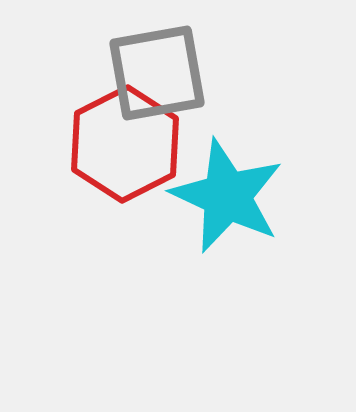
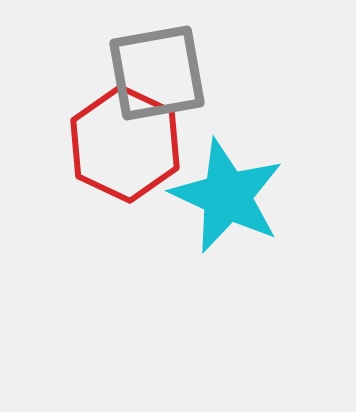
red hexagon: rotated 8 degrees counterclockwise
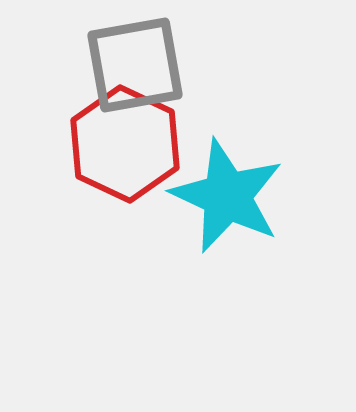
gray square: moved 22 px left, 8 px up
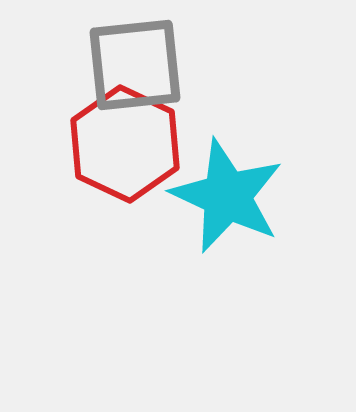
gray square: rotated 4 degrees clockwise
